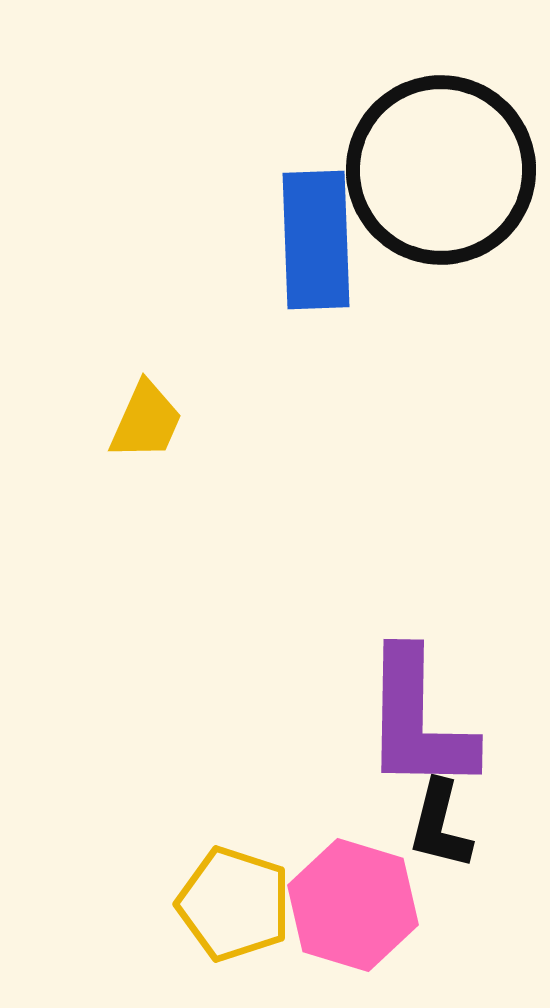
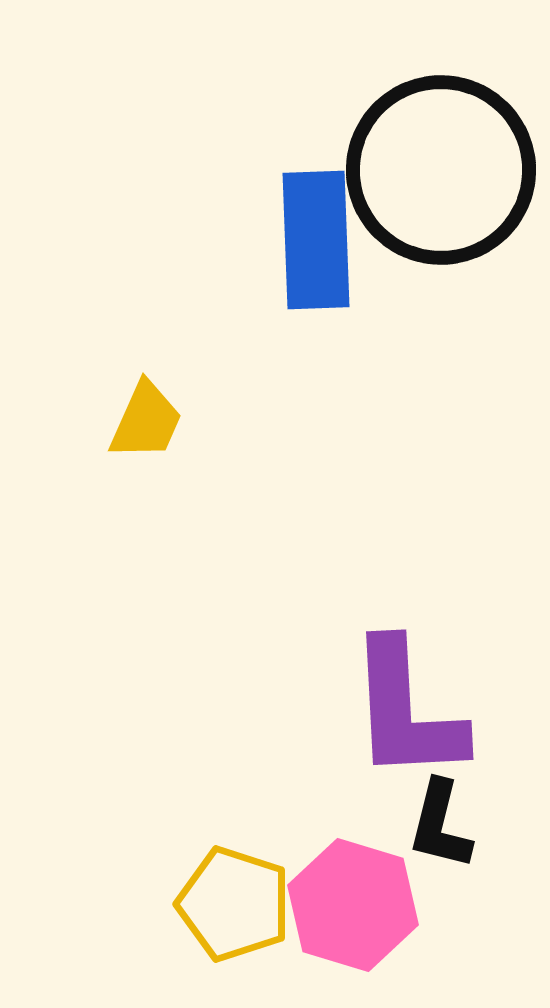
purple L-shape: moved 12 px left, 10 px up; rotated 4 degrees counterclockwise
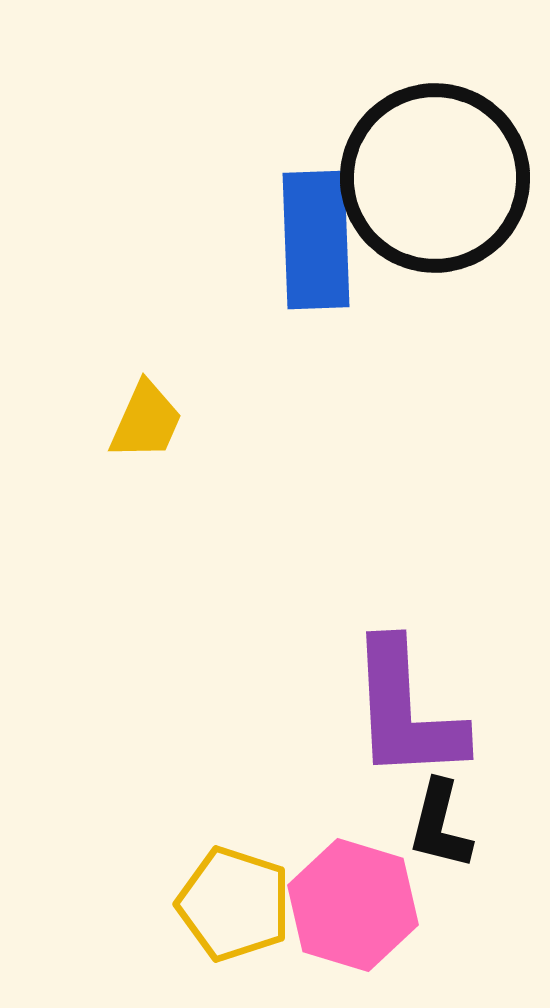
black circle: moved 6 px left, 8 px down
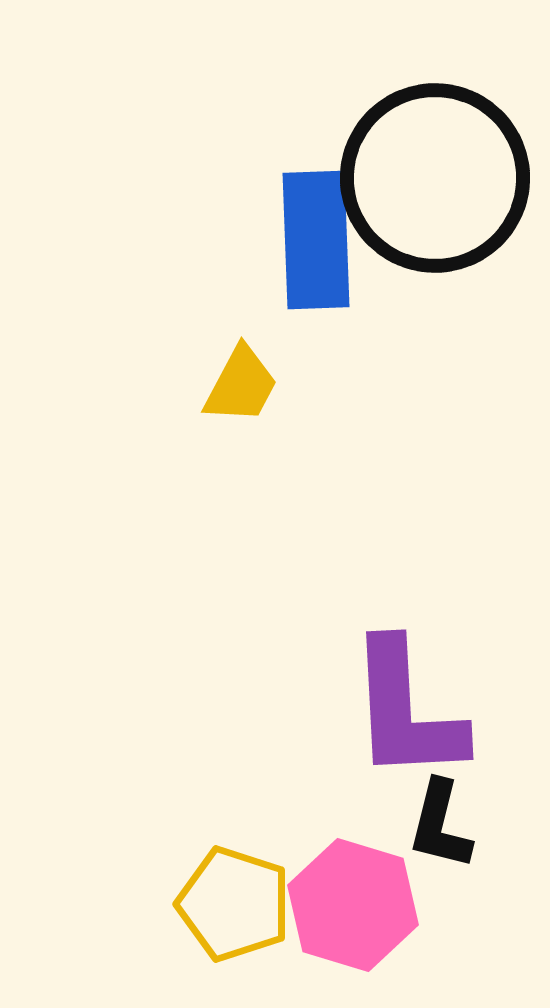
yellow trapezoid: moved 95 px right, 36 px up; rotated 4 degrees clockwise
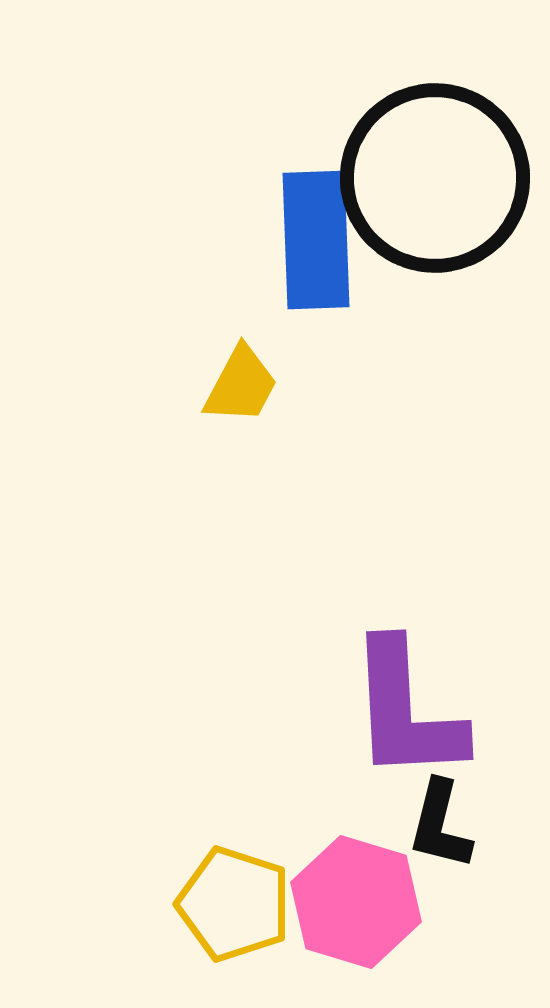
pink hexagon: moved 3 px right, 3 px up
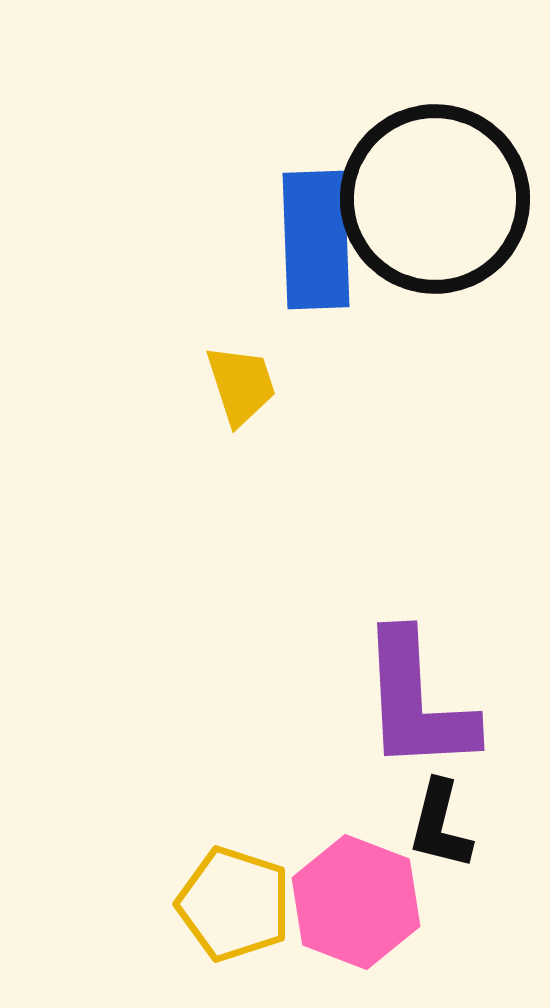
black circle: moved 21 px down
yellow trapezoid: rotated 46 degrees counterclockwise
purple L-shape: moved 11 px right, 9 px up
pink hexagon: rotated 4 degrees clockwise
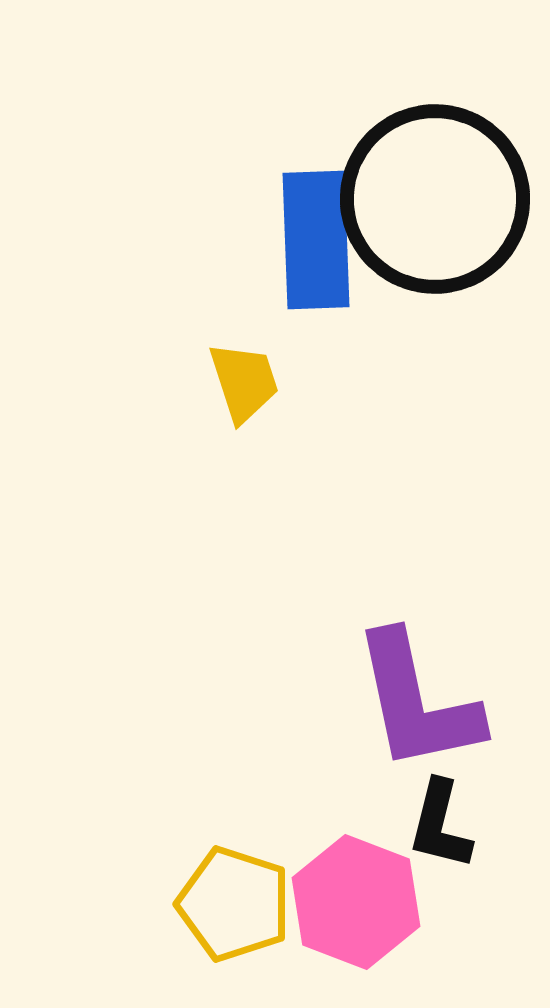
yellow trapezoid: moved 3 px right, 3 px up
purple L-shape: rotated 9 degrees counterclockwise
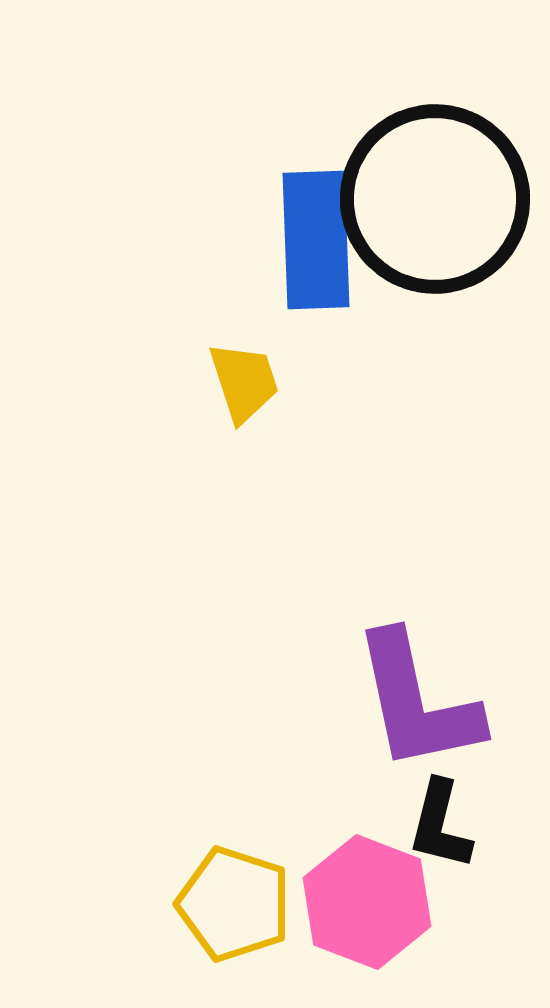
pink hexagon: moved 11 px right
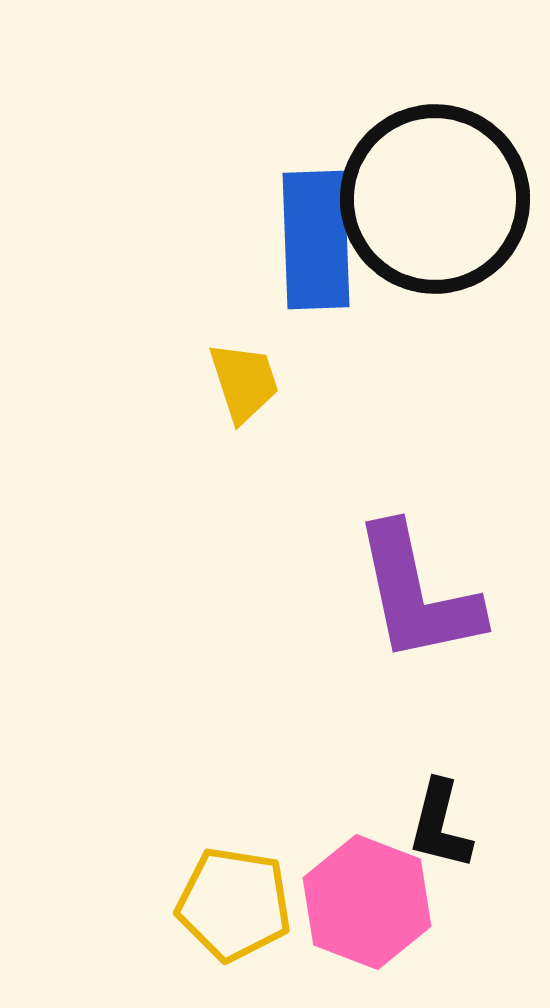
purple L-shape: moved 108 px up
yellow pentagon: rotated 9 degrees counterclockwise
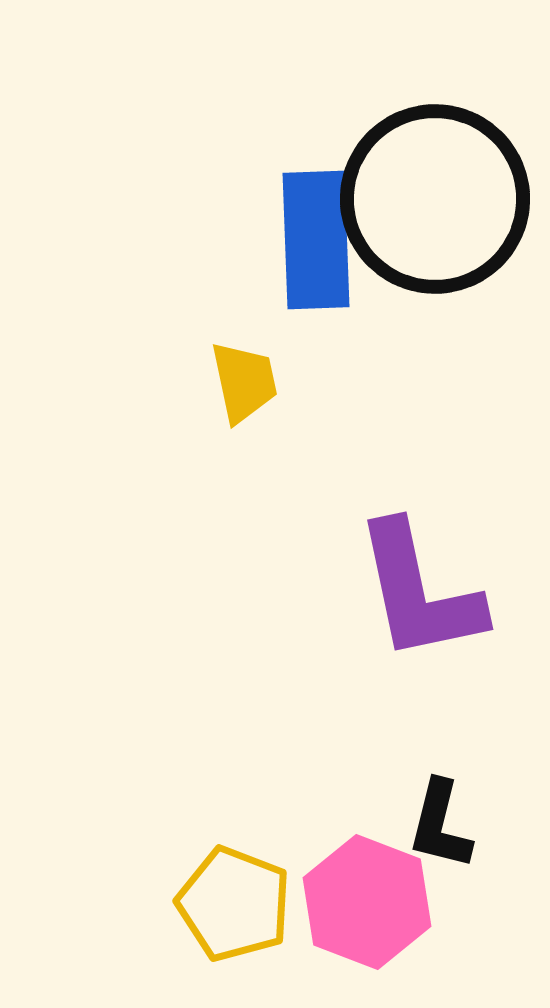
yellow trapezoid: rotated 6 degrees clockwise
purple L-shape: moved 2 px right, 2 px up
yellow pentagon: rotated 12 degrees clockwise
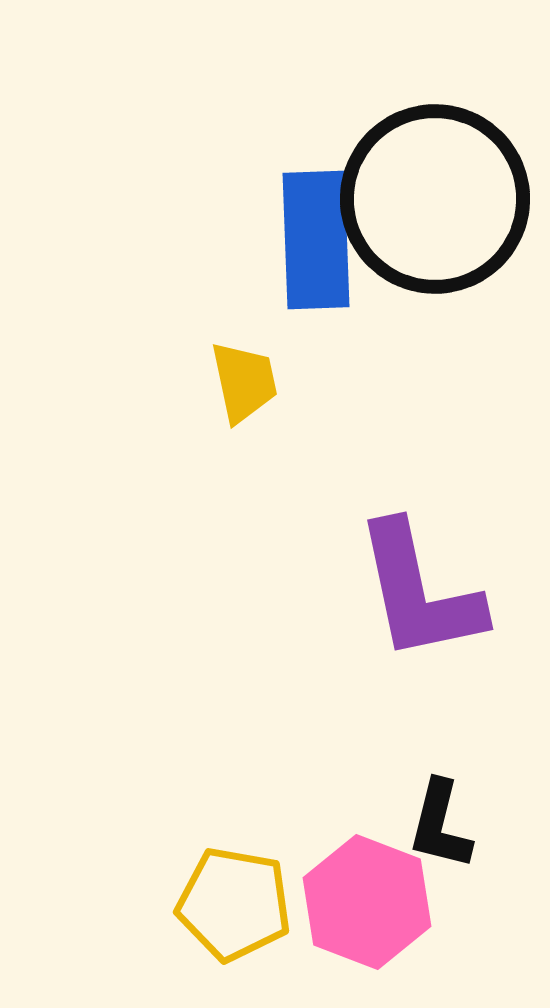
yellow pentagon: rotated 11 degrees counterclockwise
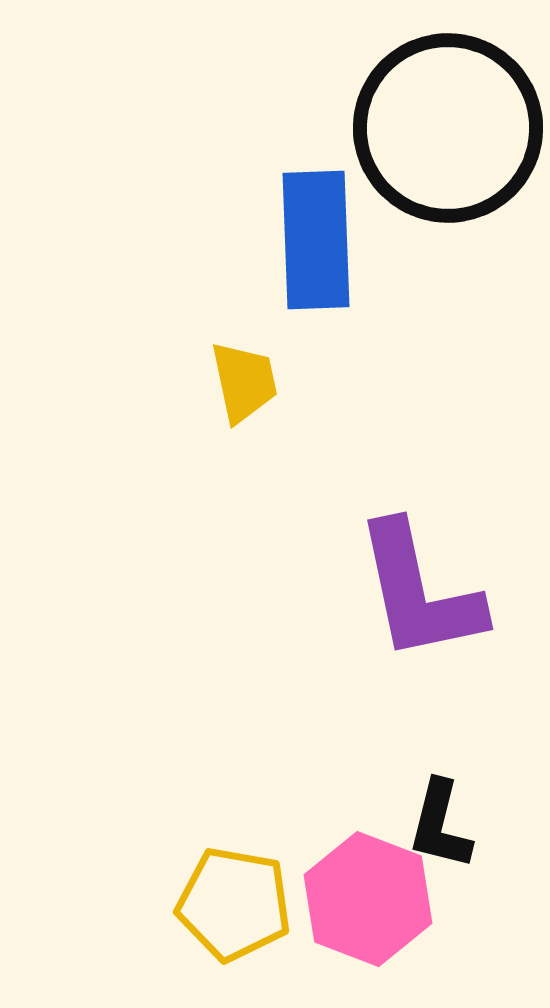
black circle: moved 13 px right, 71 px up
pink hexagon: moved 1 px right, 3 px up
